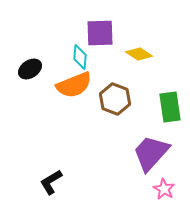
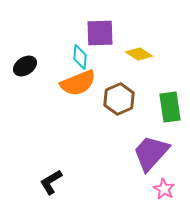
black ellipse: moved 5 px left, 3 px up
orange semicircle: moved 4 px right, 2 px up
brown hexagon: moved 4 px right; rotated 16 degrees clockwise
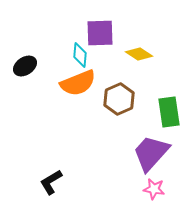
cyan diamond: moved 2 px up
green rectangle: moved 1 px left, 5 px down
pink star: moved 10 px left; rotated 20 degrees counterclockwise
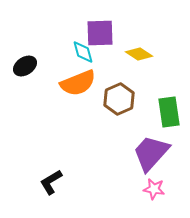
cyan diamond: moved 3 px right, 3 px up; rotated 20 degrees counterclockwise
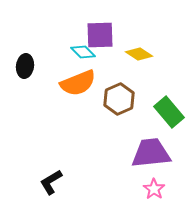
purple square: moved 2 px down
cyan diamond: rotated 30 degrees counterclockwise
black ellipse: rotated 50 degrees counterclockwise
green rectangle: rotated 32 degrees counterclockwise
purple trapezoid: rotated 42 degrees clockwise
pink star: rotated 25 degrees clockwise
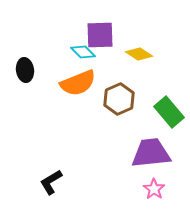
black ellipse: moved 4 px down; rotated 15 degrees counterclockwise
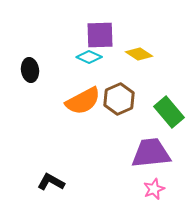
cyan diamond: moved 6 px right, 5 px down; rotated 20 degrees counterclockwise
black ellipse: moved 5 px right
orange semicircle: moved 5 px right, 18 px down; rotated 6 degrees counterclockwise
black L-shape: rotated 60 degrees clockwise
pink star: rotated 15 degrees clockwise
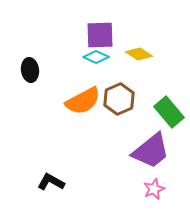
cyan diamond: moved 7 px right
purple trapezoid: moved 2 px up; rotated 147 degrees clockwise
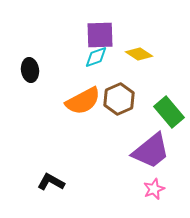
cyan diamond: rotated 45 degrees counterclockwise
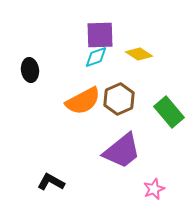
purple trapezoid: moved 29 px left
